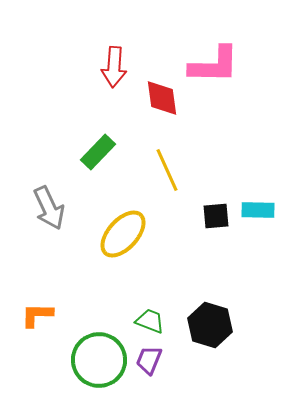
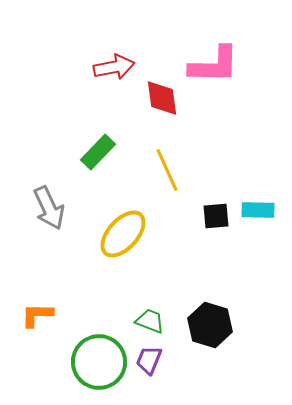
red arrow: rotated 105 degrees counterclockwise
green circle: moved 2 px down
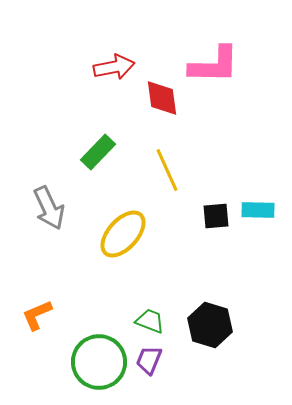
orange L-shape: rotated 24 degrees counterclockwise
